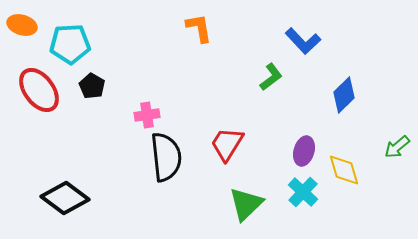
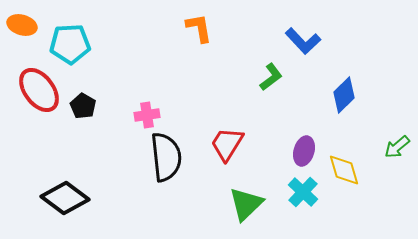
black pentagon: moved 9 px left, 20 px down
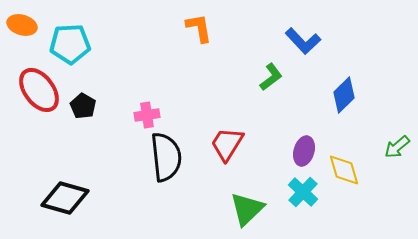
black diamond: rotated 21 degrees counterclockwise
green triangle: moved 1 px right, 5 px down
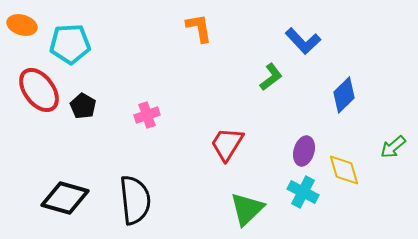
pink cross: rotated 10 degrees counterclockwise
green arrow: moved 4 px left
black semicircle: moved 31 px left, 43 px down
cyan cross: rotated 16 degrees counterclockwise
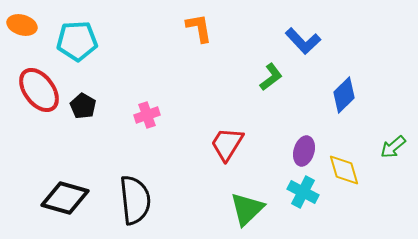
cyan pentagon: moved 7 px right, 3 px up
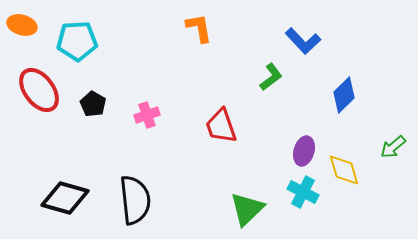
black pentagon: moved 10 px right, 2 px up
red trapezoid: moved 6 px left, 18 px up; rotated 51 degrees counterclockwise
